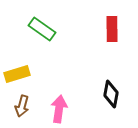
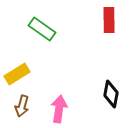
red rectangle: moved 3 px left, 9 px up
yellow rectangle: rotated 15 degrees counterclockwise
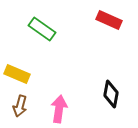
red rectangle: rotated 65 degrees counterclockwise
yellow rectangle: rotated 55 degrees clockwise
brown arrow: moved 2 px left
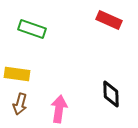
green rectangle: moved 10 px left; rotated 16 degrees counterclockwise
yellow rectangle: rotated 15 degrees counterclockwise
black diamond: rotated 12 degrees counterclockwise
brown arrow: moved 2 px up
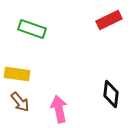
red rectangle: rotated 50 degrees counterclockwise
black diamond: rotated 8 degrees clockwise
brown arrow: moved 2 px up; rotated 55 degrees counterclockwise
pink arrow: rotated 20 degrees counterclockwise
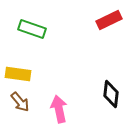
yellow rectangle: moved 1 px right
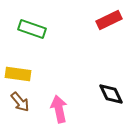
black diamond: rotated 32 degrees counterclockwise
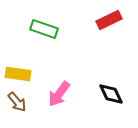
green rectangle: moved 12 px right
brown arrow: moved 3 px left
pink arrow: moved 15 px up; rotated 132 degrees counterclockwise
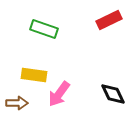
yellow rectangle: moved 16 px right, 1 px down
black diamond: moved 2 px right
brown arrow: moved 1 px down; rotated 50 degrees counterclockwise
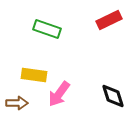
green rectangle: moved 3 px right
black diamond: moved 2 px down; rotated 8 degrees clockwise
